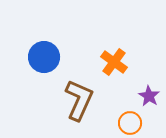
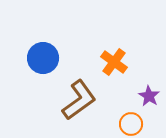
blue circle: moved 1 px left, 1 px down
brown L-shape: rotated 30 degrees clockwise
orange circle: moved 1 px right, 1 px down
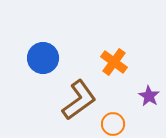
orange circle: moved 18 px left
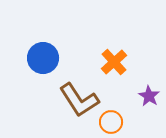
orange cross: rotated 12 degrees clockwise
brown L-shape: rotated 93 degrees clockwise
orange circle: moved 2 px left, 2 px up
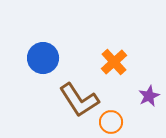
purple star: rotated 15 degrees clockwise
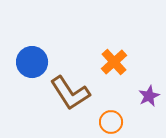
blue circle: moved 11 px left, 4 px down
brown L-shape: moved 9 px left, 7 px up
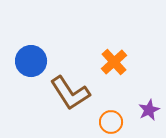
blue circle: moved 1 px left, 1 px up
purple star: moved 14 px down
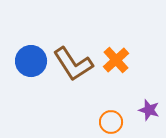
orange cross: moved 2 px right, 2 px up
brown L-shape: moved 3 px right, 29 px up
purple star: rotated 30 degrees counterclockwise
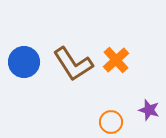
blue circle: moved 7 px left, 1 px down
